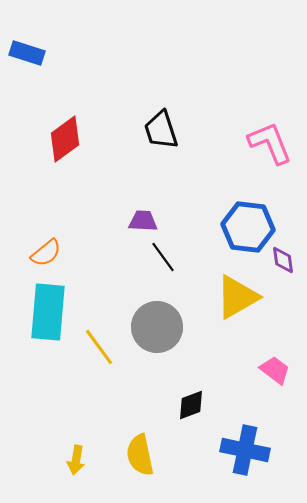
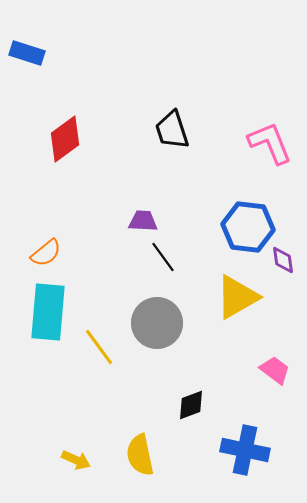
black trapezoid: moved 11 px right
gray circle: moved 4 px up
yellow arrow: rotated 76 degrees counterclockwise
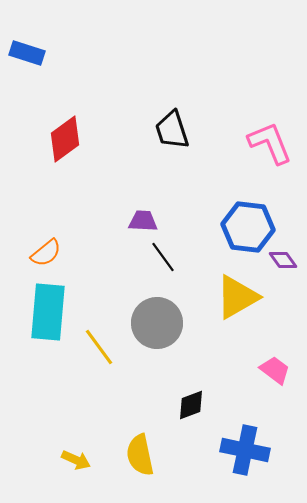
purple diamond: rotated 28 degrees counterclockwise
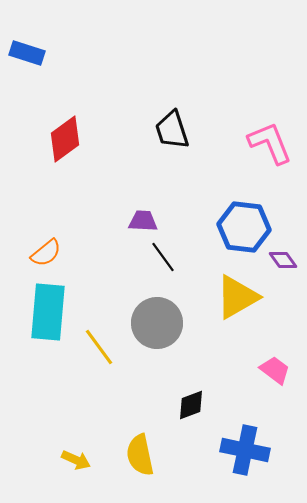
blue hexagon: moved 4 px left
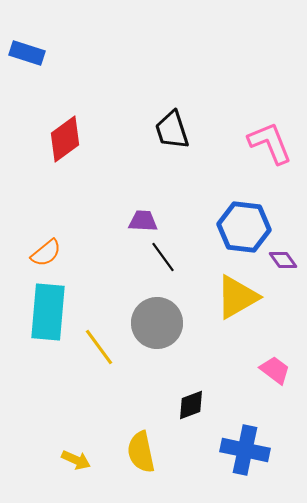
yellow semicircle: moved 1 px right, 3 px up
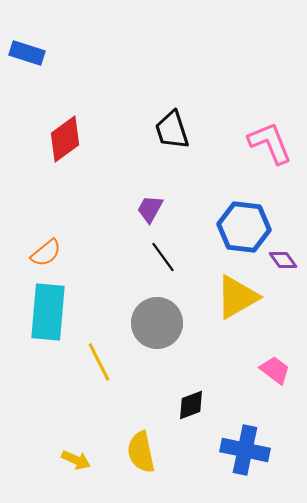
purple trapezoid: moved 7 px right, 12 px up; rotated 64 degrees counterclockwise
yellow line: moved 15 px down; rotated 9 degrees clockwise
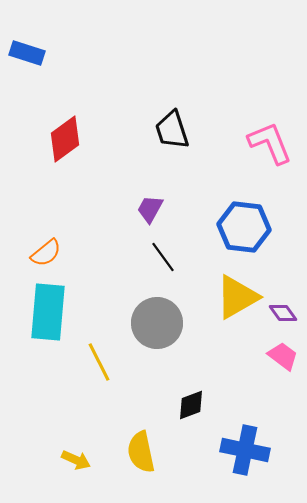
purple diamond: moved 53 px down
pink trapezoid: moved 8 px right, 14 px up
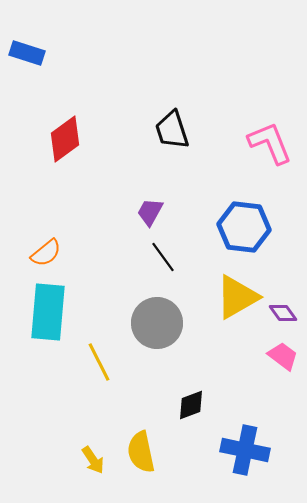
purple trapezoid: moved 3 px down
yellow arrow: moved 17 px right; rotated 32 degrees clockwise
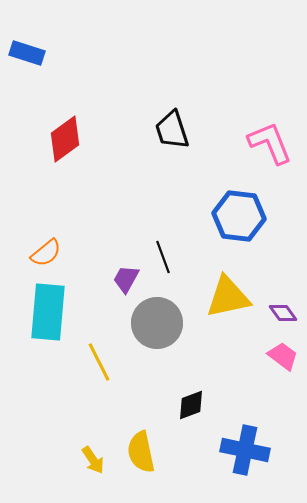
purple trapezoid: moved 24 px left, 67 px down
blue hexagon: moved 5 px left, 11 px up
black line: rotated 16 degrees clockwise
yellow triangle: moved 9 px left; rotated 18 degrees clockwise
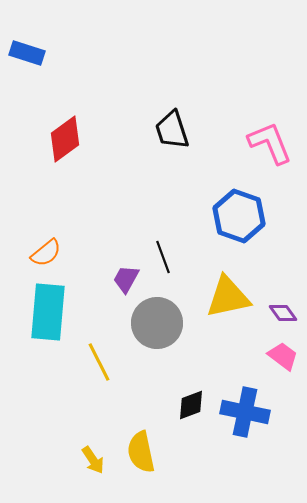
blue hexagon: rotated 12 degrees clockwise
blue cross: moved 38 px up
